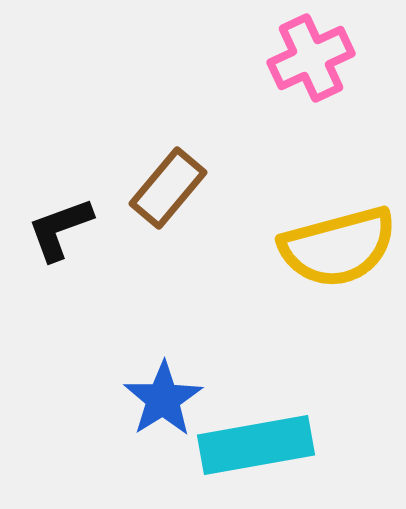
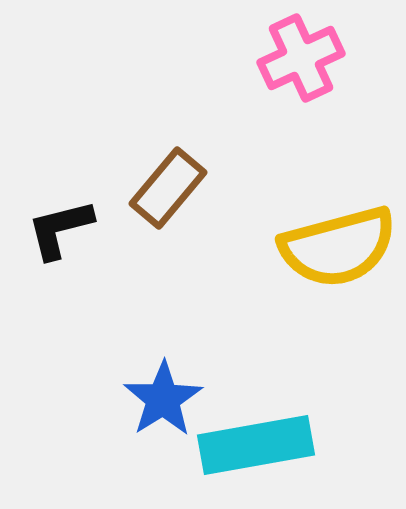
pink cross: moved 10 px left
black L-shape: rotated 6 degrees clockwise
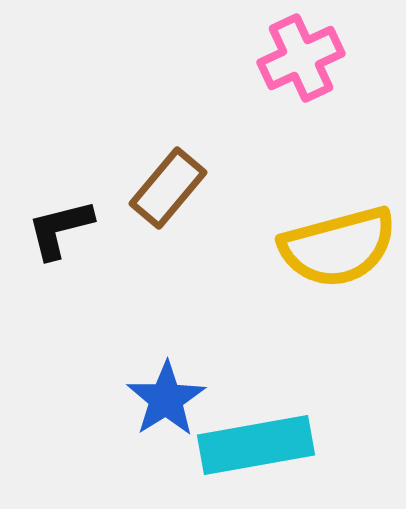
blue star: moved 3 px right
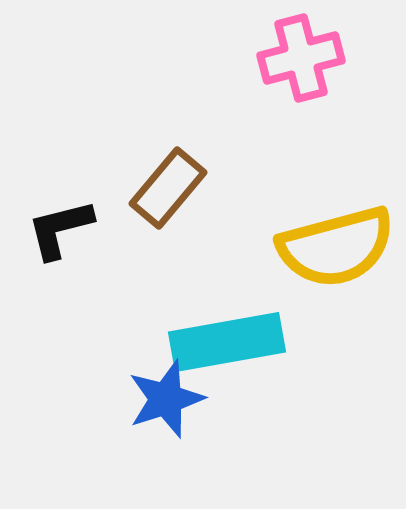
pink cross: rotated 10 degrees clockwise
yellow semicircle: moved 2 px left
blue star: rotated 14 degrees clockwise
cyan rectangle: moved 29 px left, 103 px up
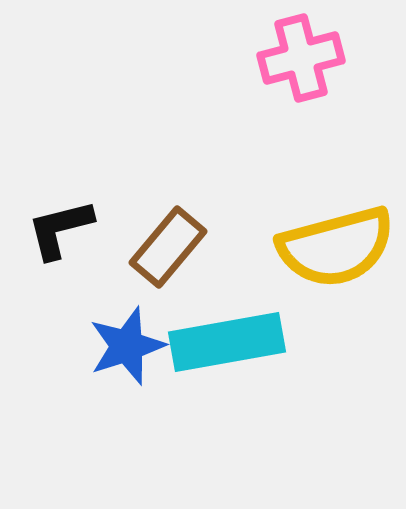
brown rectangle: moved 59 px down
blue star: moved 39 px left, 53 px up
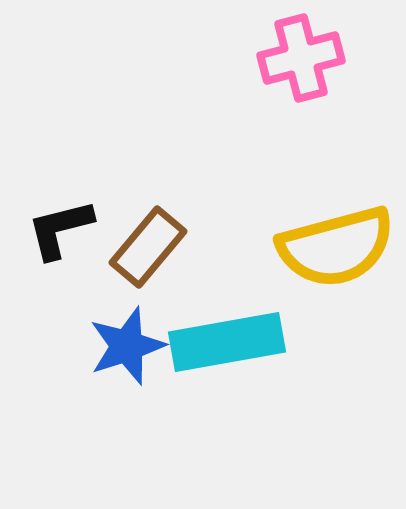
brown rectangle: moved 20 px left
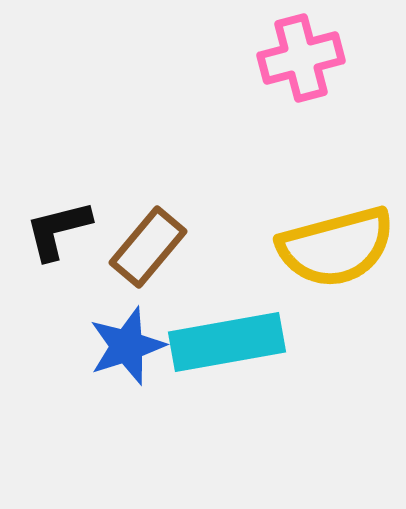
black L-shape: moved 2 px left, 1 px down
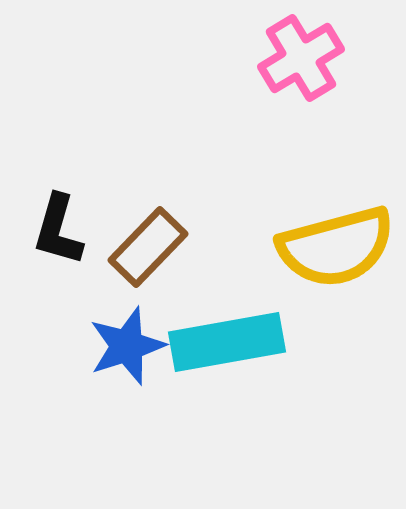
pink cross: rotated 16 degrees counterclockwise
black L-shape: rotated 60 degrees counterclockwise
brown rectangle: rotated 4 degrees clockwise
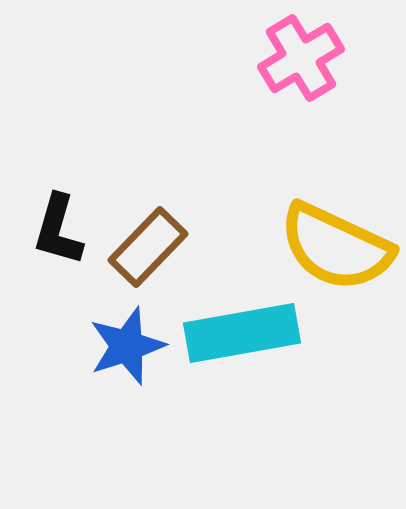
yellow semicircle: rotated 40 degrees clockwise
cyan rectangle: moved 15 px right, 9 px up
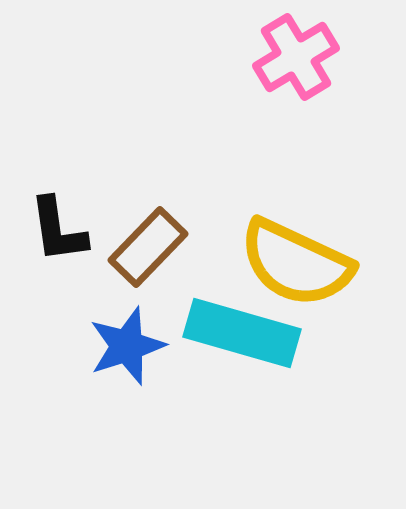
pink cross: moved 5 px left, 1 px up
black L-shape: rotated 24 degrees counterclockwise
yellow semicircle: moved 40 px left, 16 px down
cyan rectangle: rotated 26 degrees clockwise
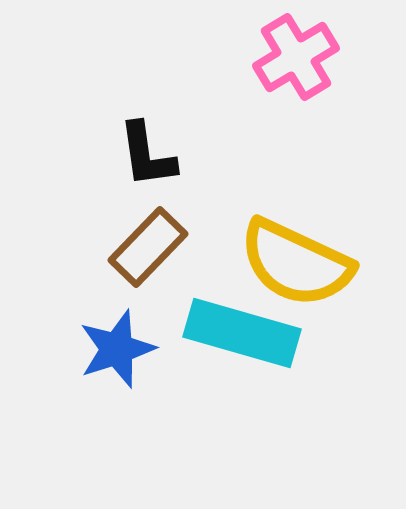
black L-shape: moved 89 px right, 75 px up
blue star: moved 10 px left, 3 px down
